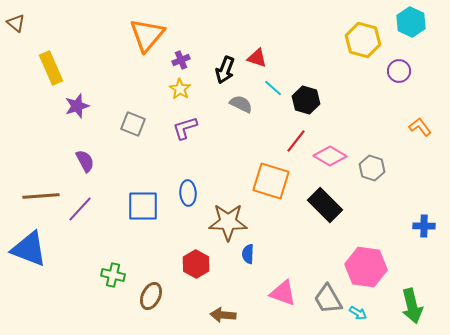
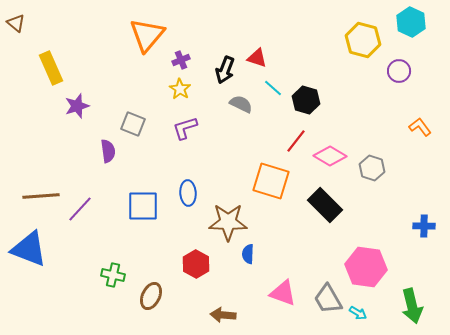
purple semicircle: moved 23 px right, 10 px up; rotated 20 degrees clockwise
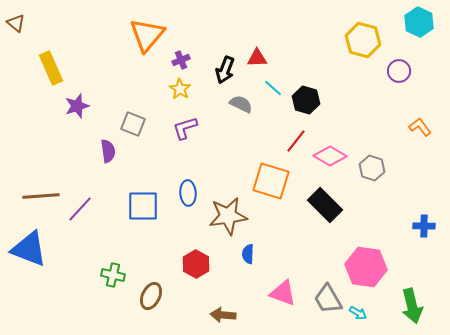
cyan hexagon: moved 8 px right
red triangle: rotated 20 degrees counterclockwise
brown star: moved 6 px up; rotated 9 degrees counterclockwise
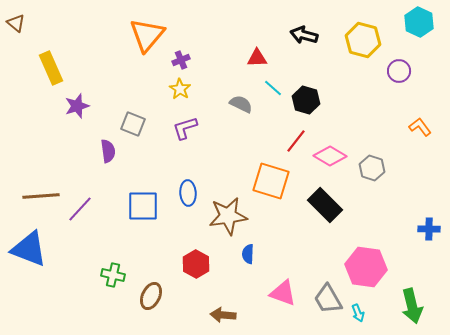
black arrow: moved 79 px right, 35 px up; rotated 84 degrees clockwise
blue cross: moved 5 px right, 3 px down
cyan arrow: rotated 36 degrees clockwise
